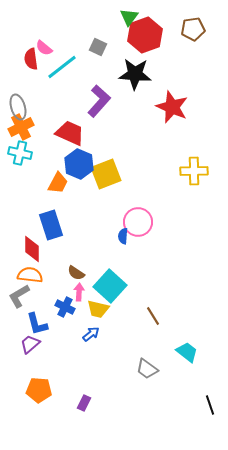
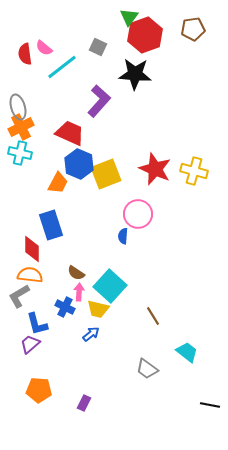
red semicircle: moved 6 px left, 5 px up
red star: moved 17 px left, 62 px down
yellow cross: rotated 16 degrees clockwise
pink circle: moved 8 px up
black line: rotated 60 degrees counterclockwise
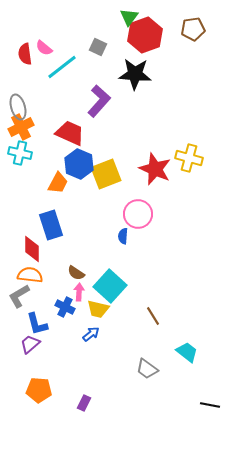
yellow cross: moved 5 px left, 13 px up
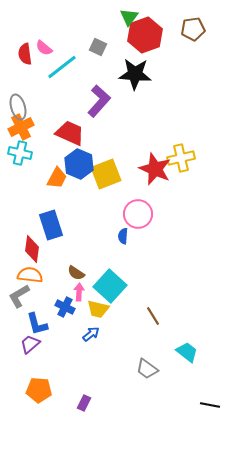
yellow cross: moved 8 px left; rotated 28 degrees counterclockwise
orange trapezoid: moved 1 px left, 5 px up
red diamond: rotated 8 degrees clockwise
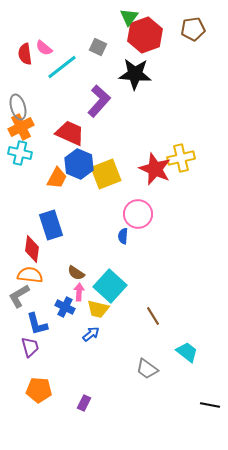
purple trapezoid: moved 3 px down; rotated 115 degrees clockwise
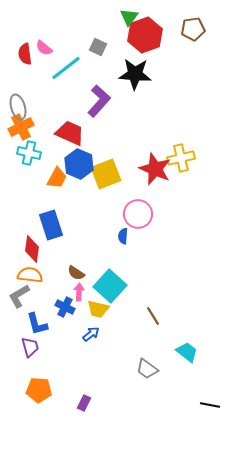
cyan line: moved 4 px right, 1 px down
cyan cross: moved 9 px right
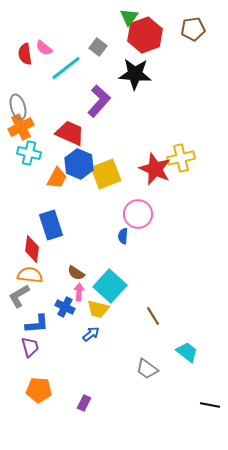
gray square: rotated 12 degrees clockwise
blue L-shape: rotated 80 degrees counterclockwise
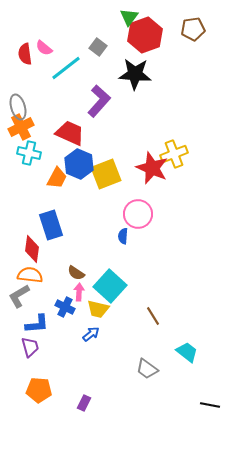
yellow cross: moved 7 px left, 4 px up; rotated 8 degrees counterclockwise
red star: moved 3 px left, 1 px up
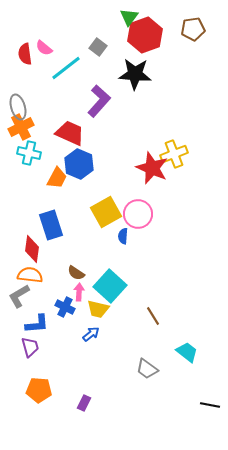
yellow square: moved 38 px down; rotated 8 degrees counterclockwise
